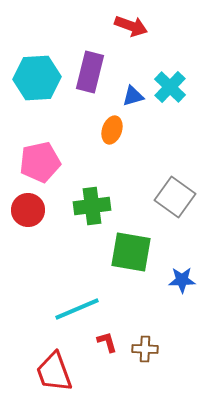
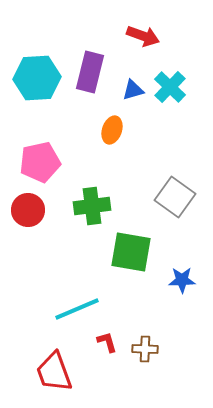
red arrow: moved 12 px right, 10 px down
blue triangle: moved 6 px up
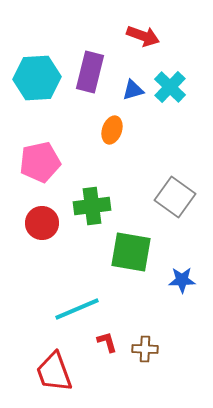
red circle: moved 14 px right, 13 px down
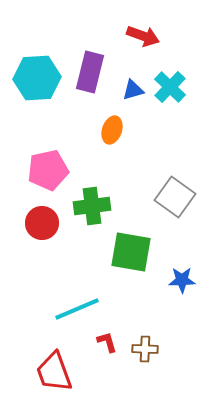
pink pentagon: moved 8 px right, 8 px down
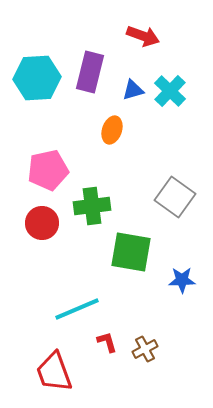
cyan cross: moved 4 px down
brown cross: rotated 30 degrees counterclockwise
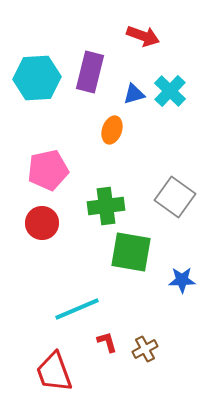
blue triangle: moved 1 px right, 4 px down
green cross: moved 14 px right
